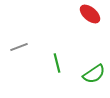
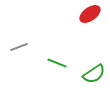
red ellipse: rotated 75 degrees counterclockwise
green line: rotated 54 degrees counterclockwise
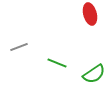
red ellipse: rotated 70 degrees counterclockwise
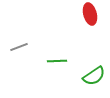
green line: moved 2 px up; rotated 24 degrees counterclockwise
green semicircle: moved 2 px down
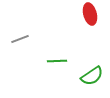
gray line: moved 1 px right, 8 px up
green semicircle: moved 2 px left
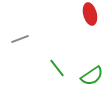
green line: moved 7 px down; rotated 54 degrees clockwise
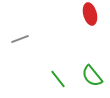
green line: moved 1 px right, 11 px down
green semicircle: rotated 85 degrees clockwise
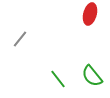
red ellipse: rotated 30 degrees clockwise
gray line: rotated 30 degrees counterclockwise
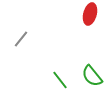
gray line: moved 1 px right
green line: moved 2 px right, 1 px down
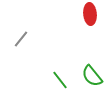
red ellipse: rotated 20 degrees counterclockwise
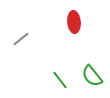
red ellipse: moved 16 px left, 8 px down
gray line: rotated 12 degrees clockwise
